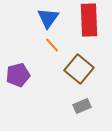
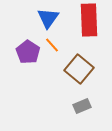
purple pentagon: moved 10 px right, 23 px up; rotated 25 degrees counterclockwise
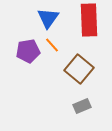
purple pentagon: moved 1 px up; rotated 30 degrees clockwise
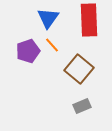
purple pentagon: rotated 10 degrees counterclockwise
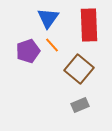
red rectangle: moved 5 px down
gray rectangle: moved 2 px left, 1 px up
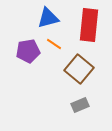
blue triangle: rotated 40 degrees clockwise
red rectangle: rotated 8 degrees clockwise
orange line: moved 2 px right, 1 px up; rotated 14 degrees counterclockwise
purple pentagon: rotated 10 degrees clockwise
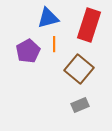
red rectangle: rotated 12 degrees clockwise
orange line: rotated 56 degrees clockwise
purple pentagon: rotated 20 degrees counterclockwise
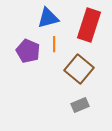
purple pentagon: rotated 20 degrees counterclockwise
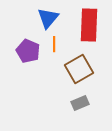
blue triangle: rotated 35 degrees counterclockwise
red rectangle: rotated 16 degrees counterclockwise
brown square: rotated 20 degrees clockwise
gray rectangle: moved 2 px up
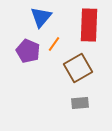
blue triangle: moved 7 px left, 1 px up
orange line: rotated 35 degrees clockwise
brown square: moved 1 px left, 1 px up
gray rectangle: rotated 18 degrees clockwise
